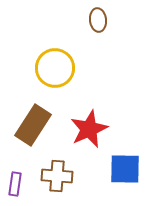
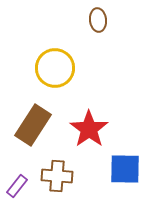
red star: rotated 12 degrees counterclockwise
purple rectangle: moved 2 px right, 2 px down; rotated 30 degrees clockwise
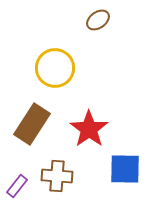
brown ellipse: rotated 60 degrees clockwise
brown rectangle: moved 1 px left, 1 px up
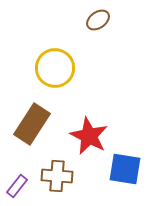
red star: moved 7 px down; rotated 9 degrees counterclockwise
blue square: rotated 8 degrees clockwise
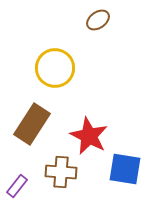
brown cross: moved 4 px right, 4 px up
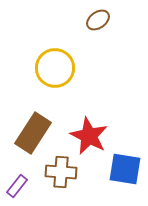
brown rectangle: moved 1 px right, 9 px down
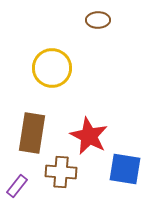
brown ellipse: rotated 35 degrees clockwise
yellow circle: moved 3 px left
brown rectangle: moved 1 px left; rotated 24 degrees counterclockwise
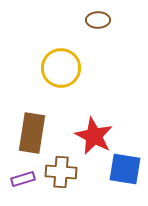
yellow circle: moved 9 px right
red star: moved 5 px right
purple rectangle: moved 6 px right, 7 px up; rotated 35 degrees clockwise
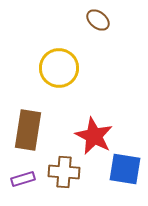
brown ellipse: rotated 40 degrees clockwise
yellow circle: moved 2 px left
brown rectangle: moved 4 px left, 3 px up
brown cross: moved 3 px right
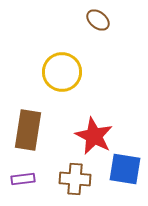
yellow circle: moved 3 px right, 4 px down
brown cross: moved 11 px right, 7 px down
purple rectangle: rotated 10 degrees clockwise
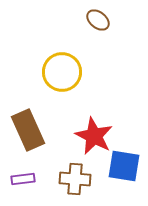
brown rectangle: rotated 33 degrees counterclockwise
blue square: moved 1 px left, 3 px up
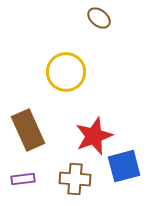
brown ellipse: moved 1 px right, 2 px up
yellow circle: moved 4 px right
red star: rotated 24 degrees clockwise
blue square: rotated 24 degrees counterclockwise
